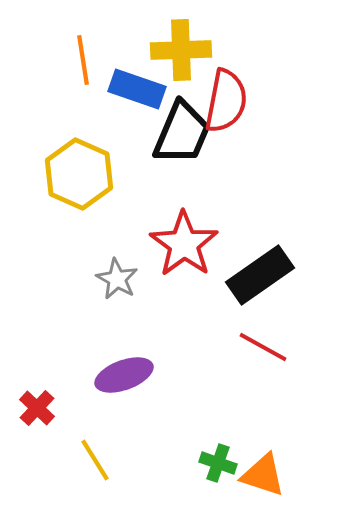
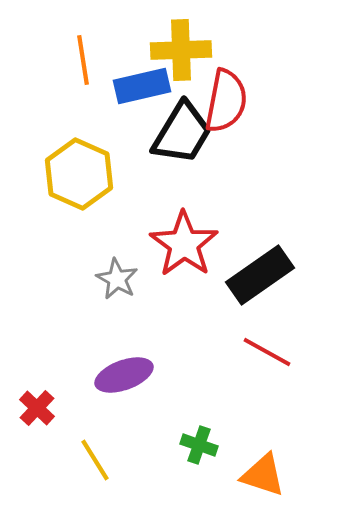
blue rectangle: moved 5 px right, 3 px up; rotated 32 degrees counterclockwise
black trapezoid: rotated 8 degrees clockwise
red line: moved 4 px right, 5 px down
green cross: moved 19 px left, 18 px up
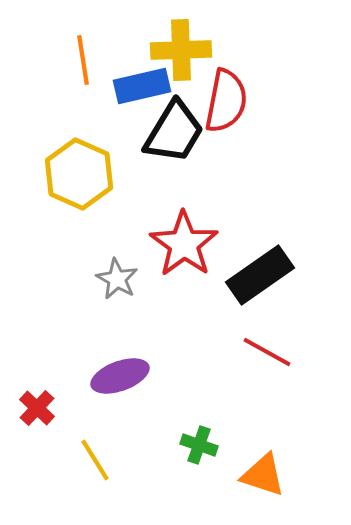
black trapezoid: moved 8 px left, 1 px up
purple ellipse: moved 4 px left, 1 px down
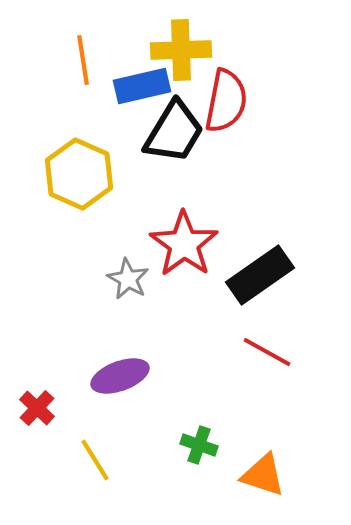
gray star: moved 11 px right
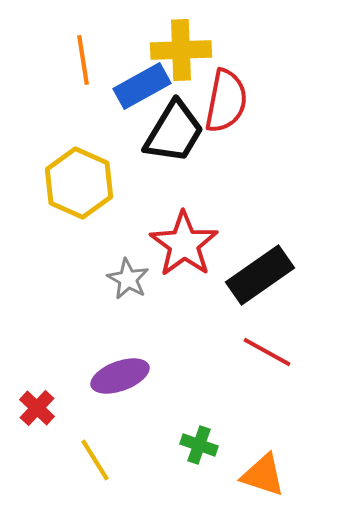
blue rectangle: rotated 16 degrees counterclockwise
yellow hexagon: moved 9 px down
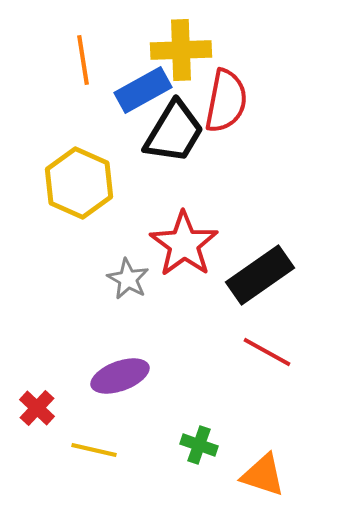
blue rectangle: moved 1 px right, 4 px down
yellow line: moved 1 px left, 10 px up; rotated 45 degrees counterclockwise
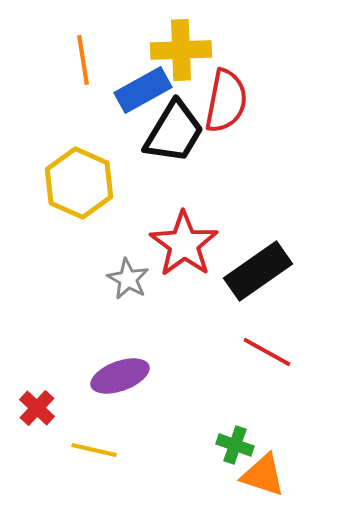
black rectangle: moved 2 px left, 4 px up
green cross: moved 36 px right
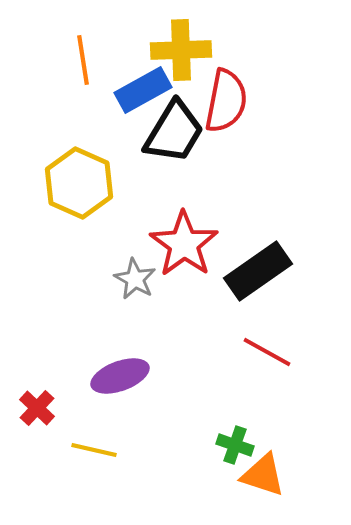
gray star: moved 7 px right
